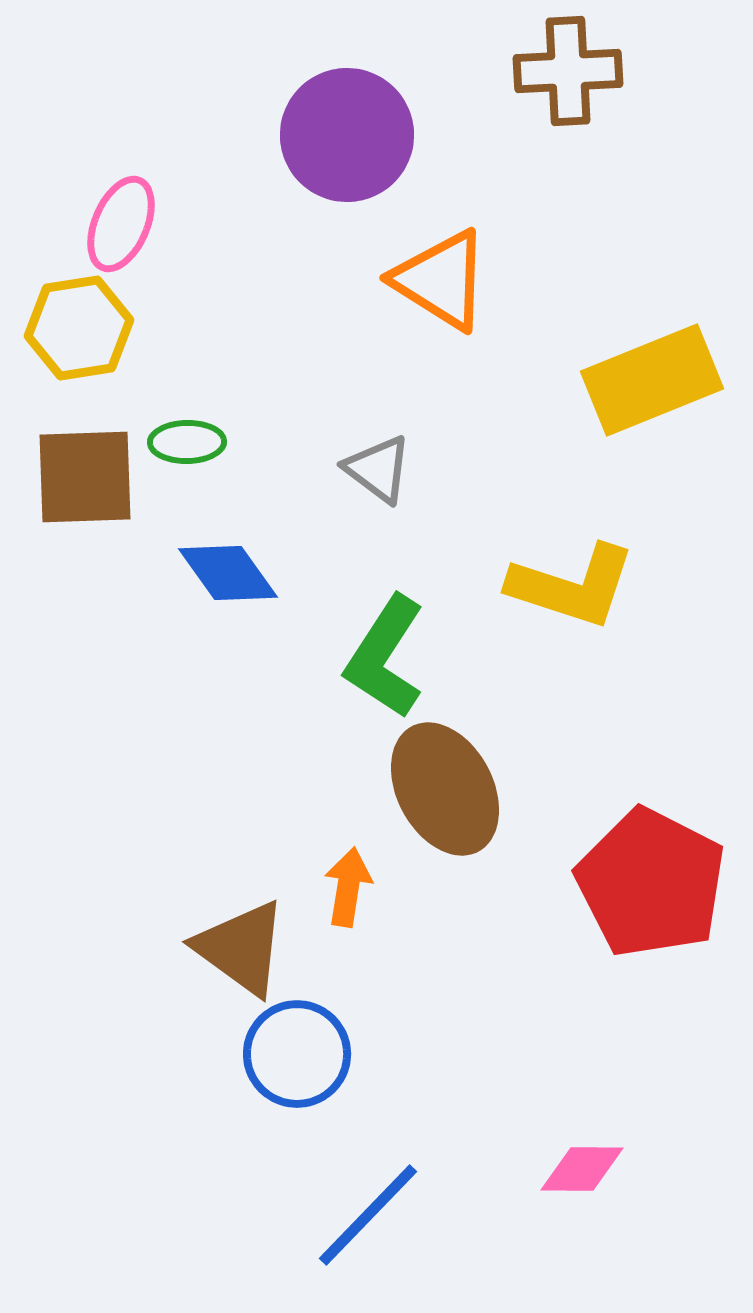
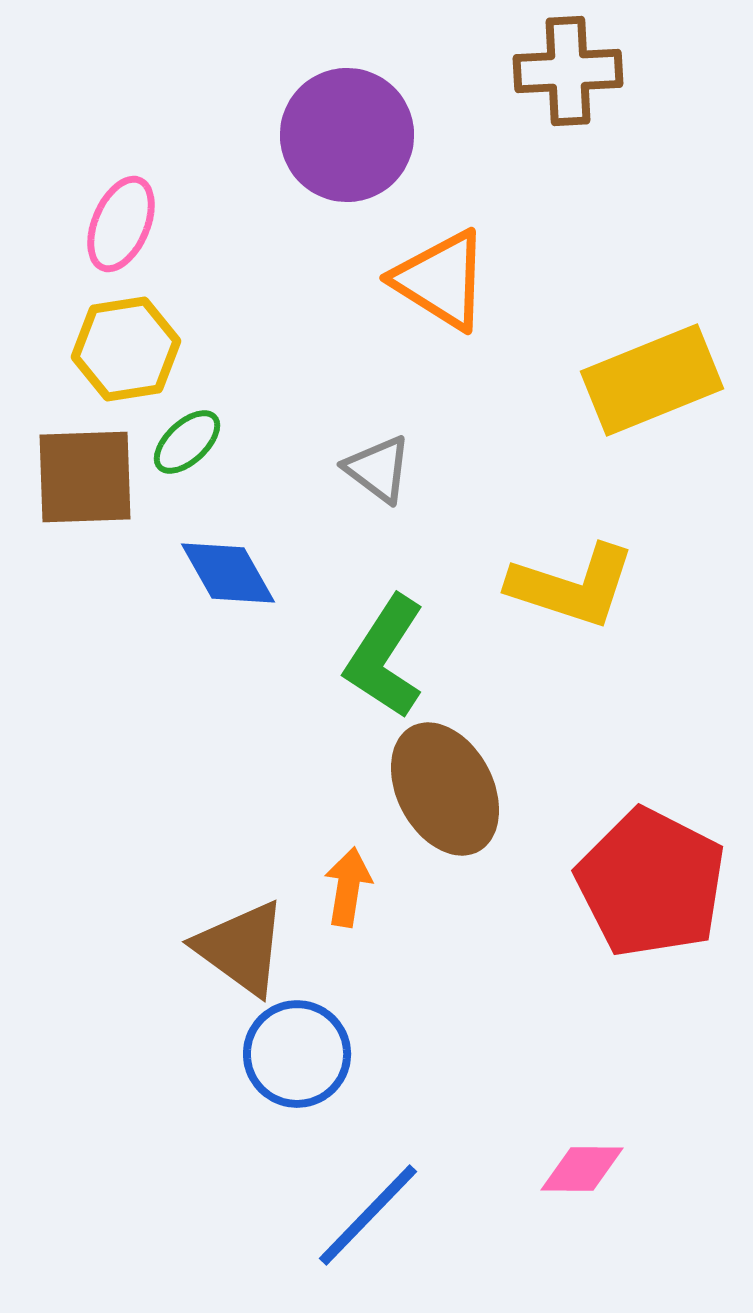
yellow hexagon: moved 47 px right, 21 px down
green ellipse: rotated 42 degrees counterclockwise
blue diamond: rotated 6 degrees clockwise
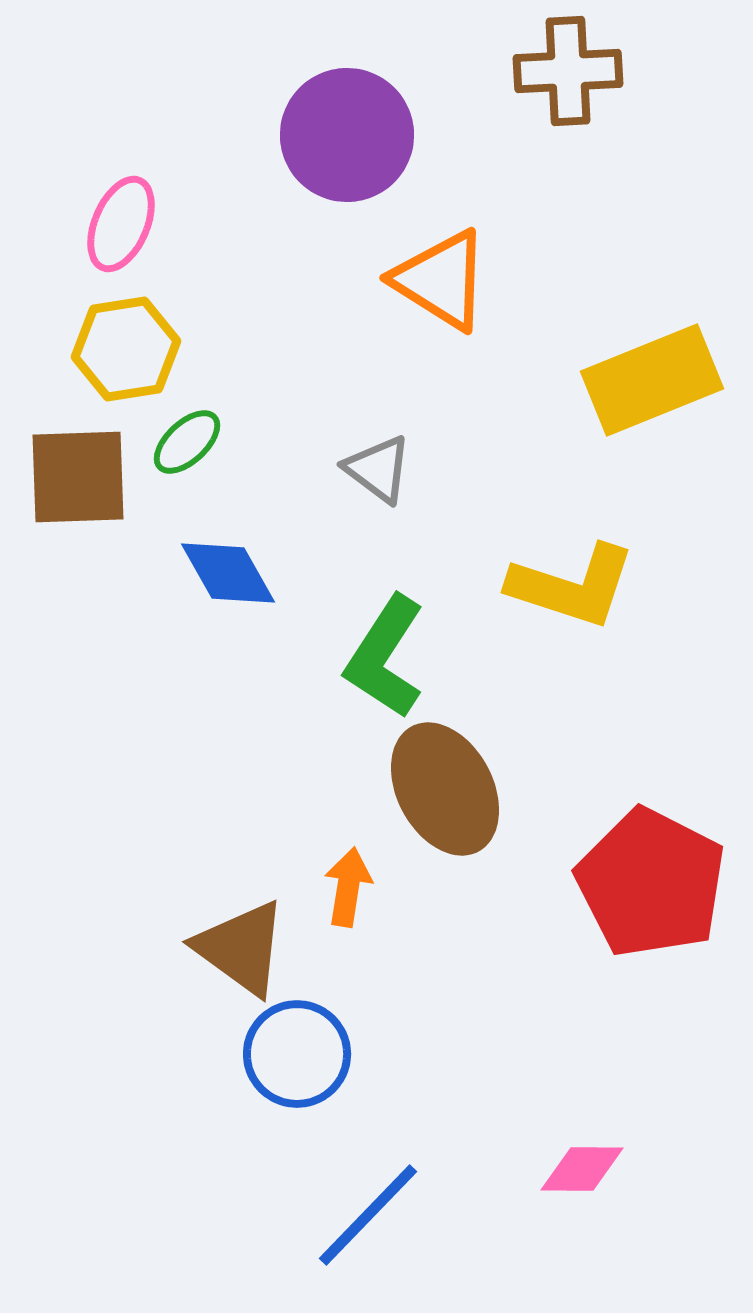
brown square: moved 7 px left
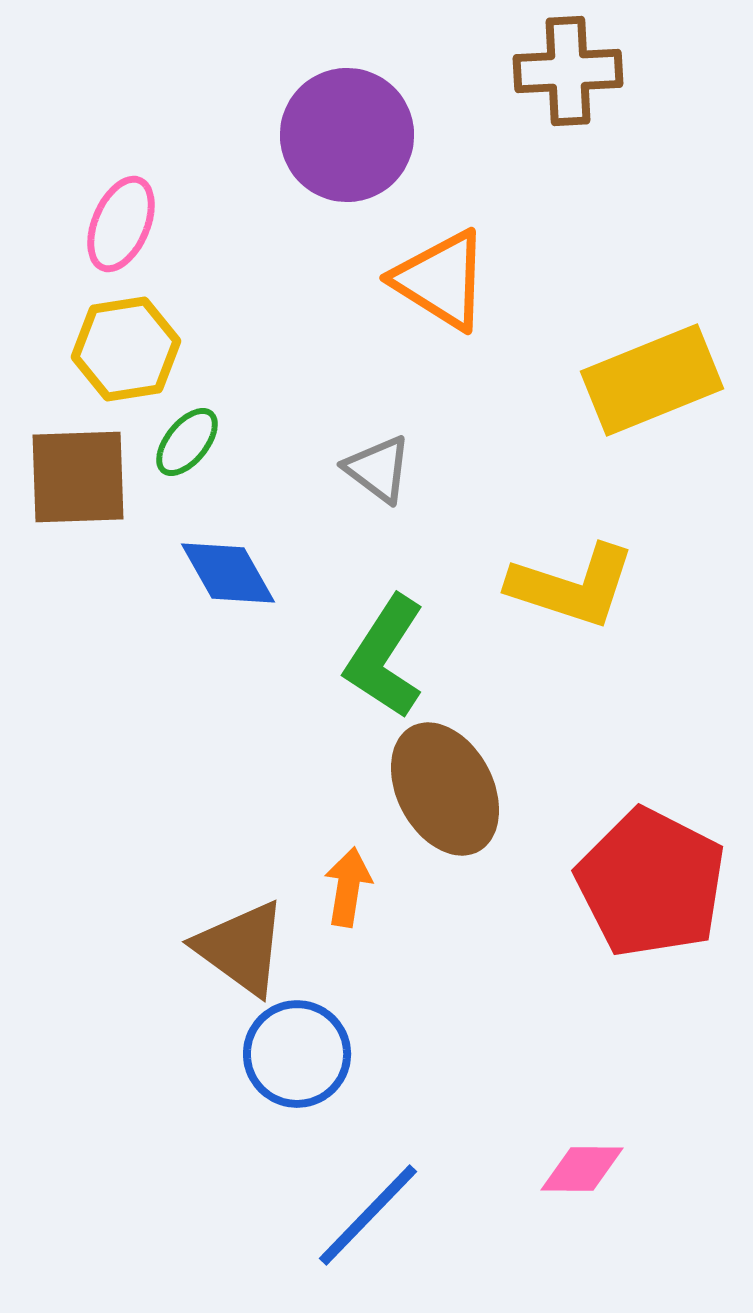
green ellipse: rotated 8 degrees counterclockwise
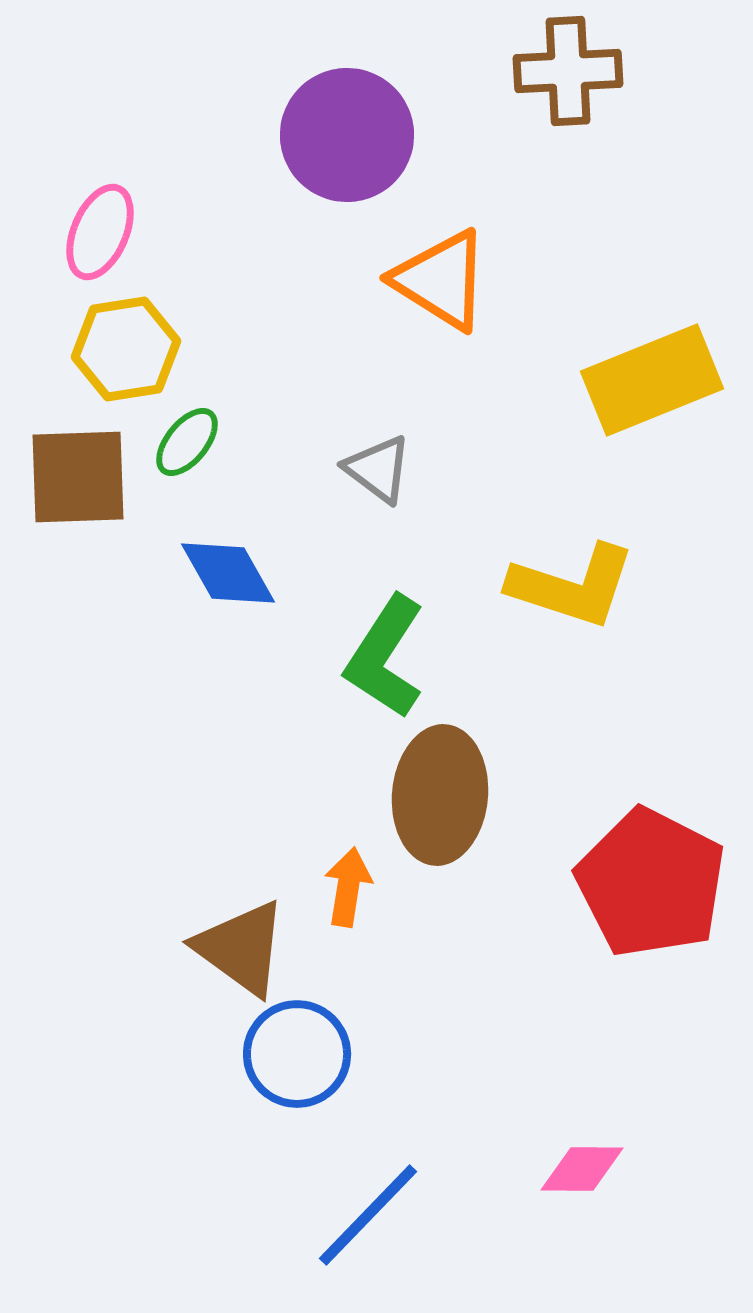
pink ellipse: moved 21 px left, 8 px down
brown ellipse: moved 5 px left, 6 px down; rotated 33 degrees clockwise
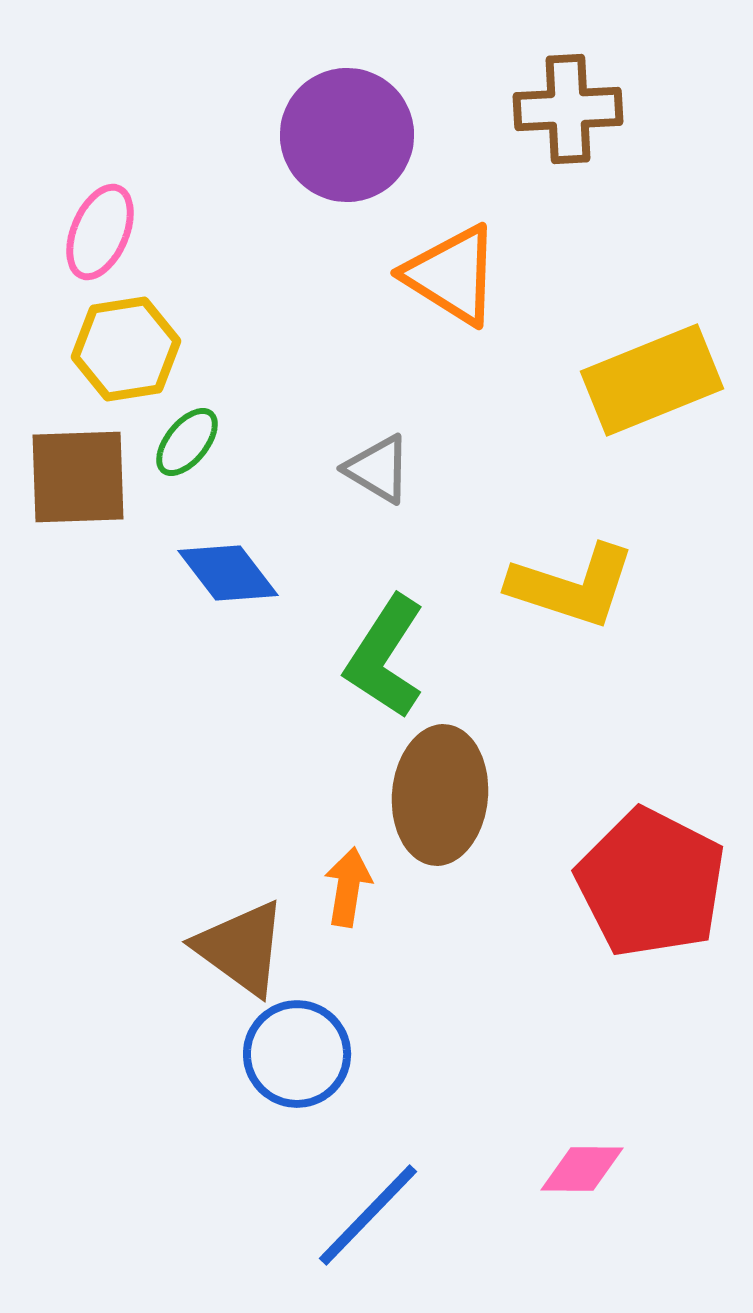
brown cross: moved 38 px down
orange triangle: moved 11 px right, 5 px up
gray triangle: rotated 6 degrees counterclockwise
blue diamond: rotated 8 degrees counterclockwise
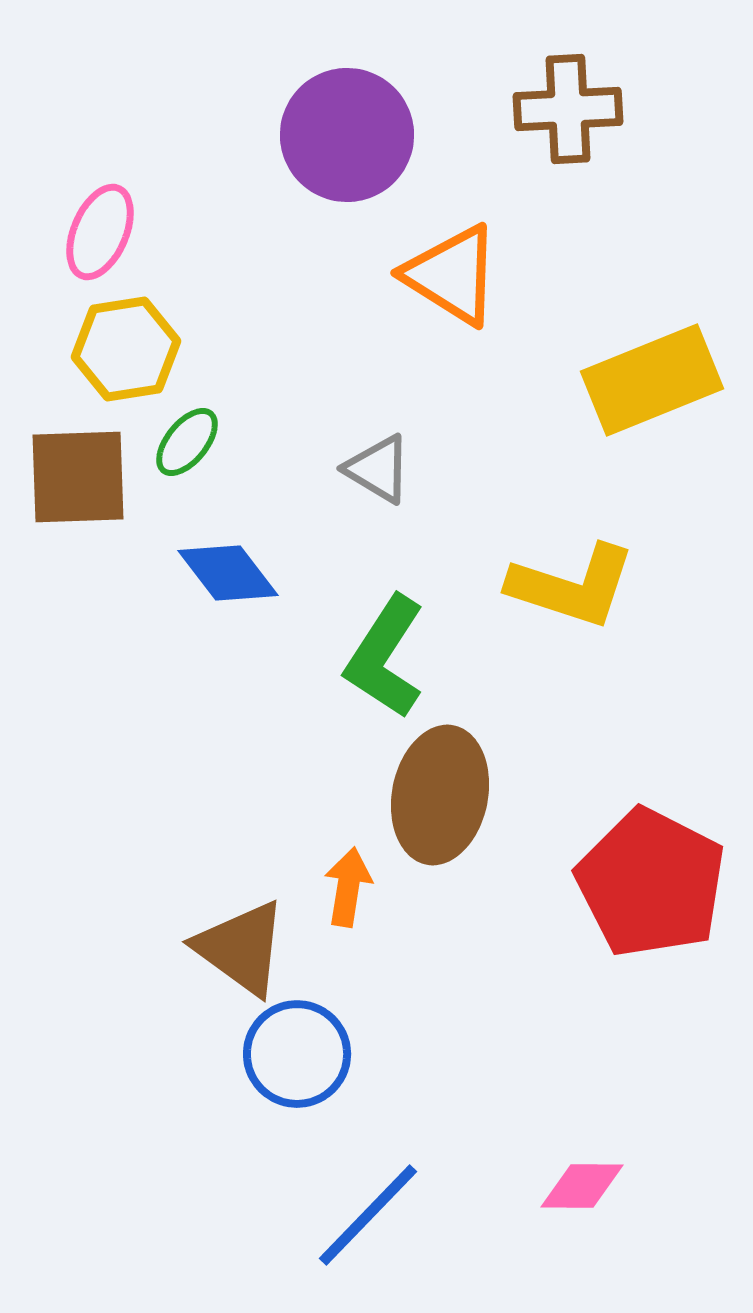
brown ellipse: rotated 6 degrees clockwise
pink diamond: moved 17 px down
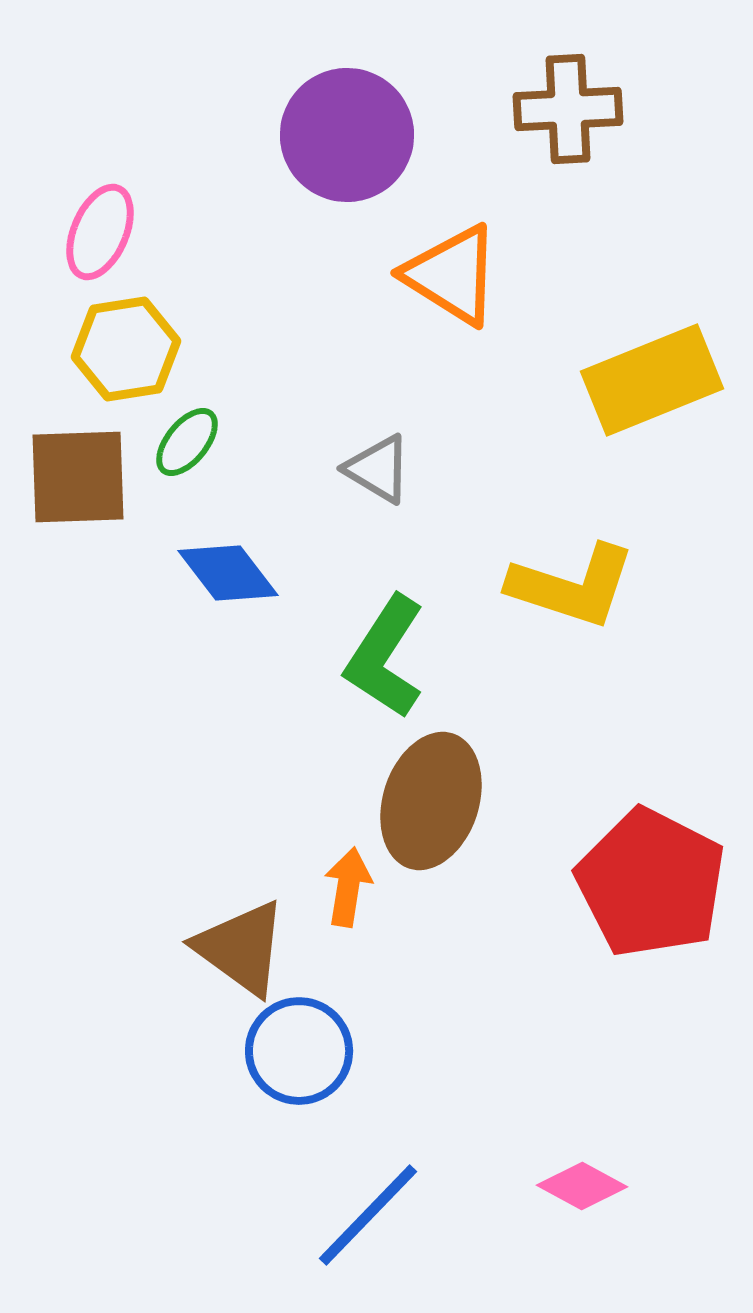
brown ellipse: moved 9 px left, 6 px down; rotated 7 degrees clockwise
blue circle: moved 2 px right, 3 px up
pink diamond: rotated 28 degrees clockwise
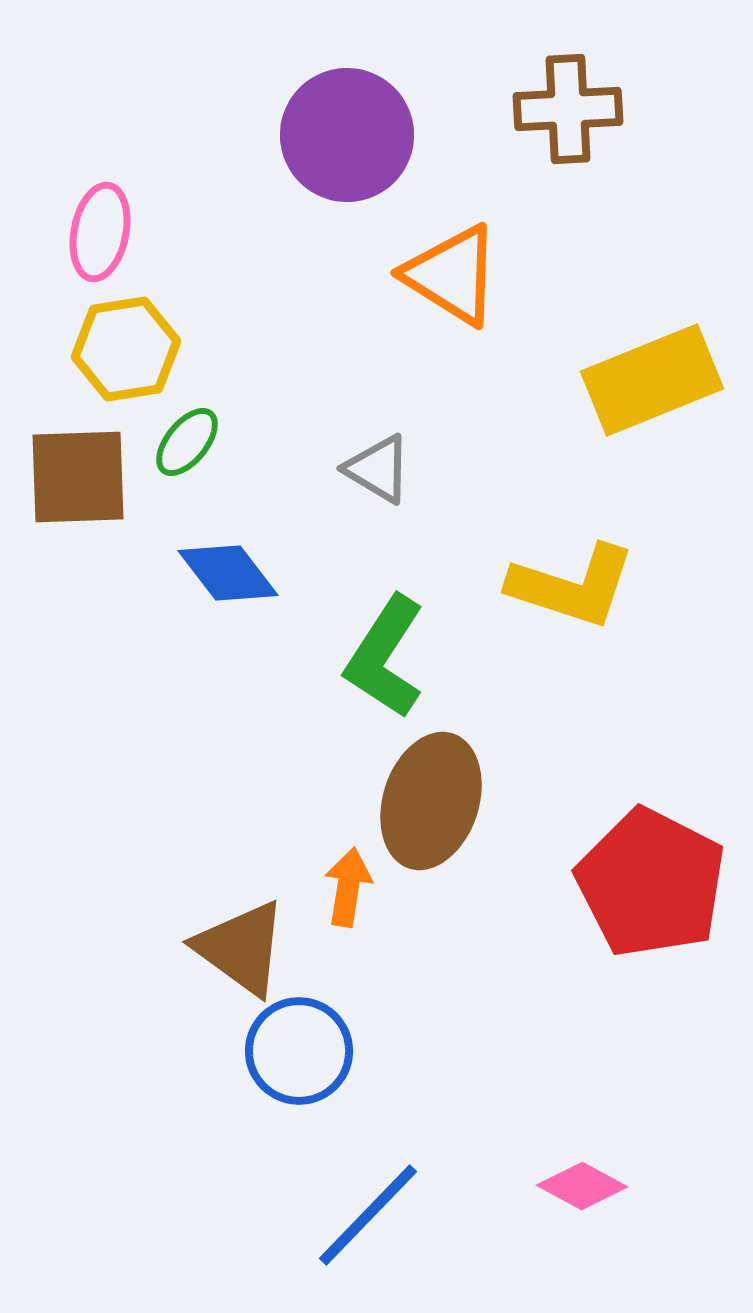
pink ellipse: rotated 12 degrees counterclockwise
